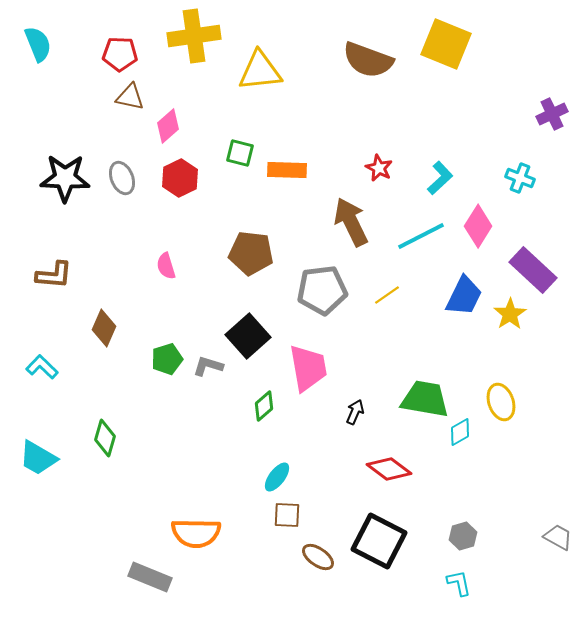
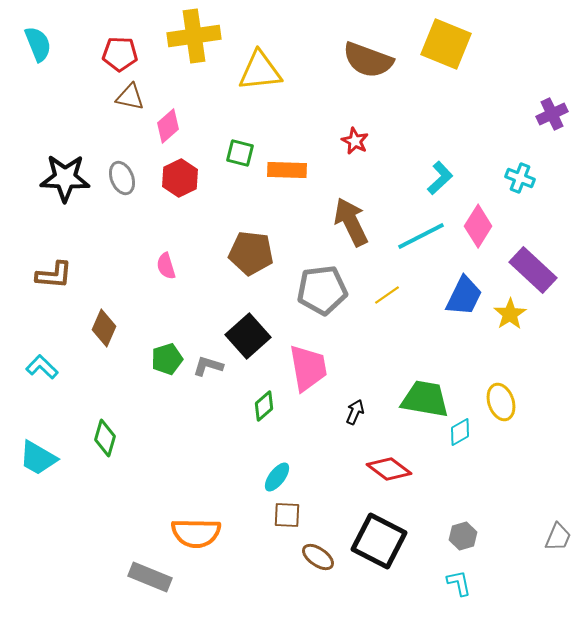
red star at (379, 168): moved 24 px left, 27 px up
gray trapezoid at (558, 537): rotated 84 degrees clockwise
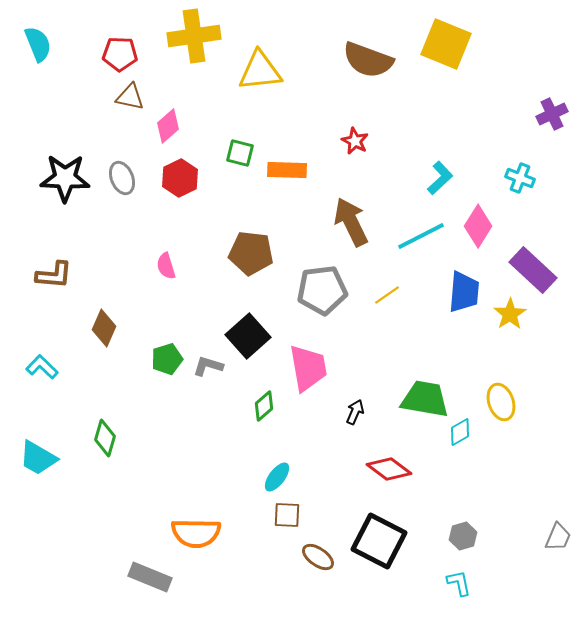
blue trapezoid at (464, 296): moved 4 px up; rotated 21 degrees counterclockwise
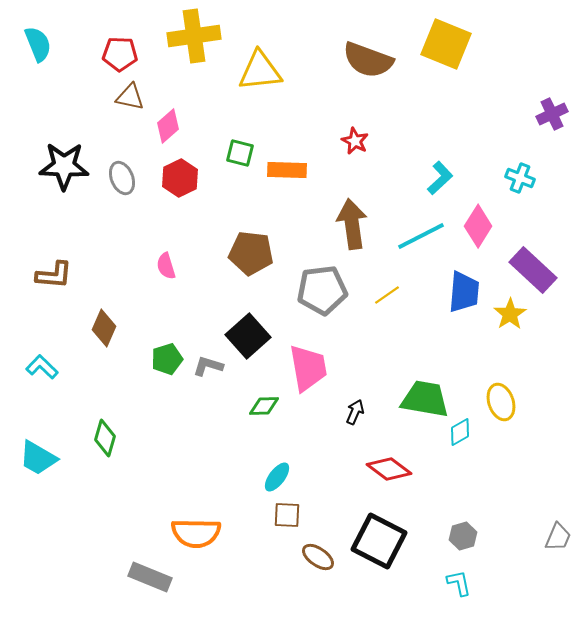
black star at (65, 178): moved 1 px left, 12 px up
brown arrow at (351, 222): moved 1 px right, 2 px down; rotated 18 degrees clockwise
green diamond at (264, 406): rotated 40 degrees clockwise
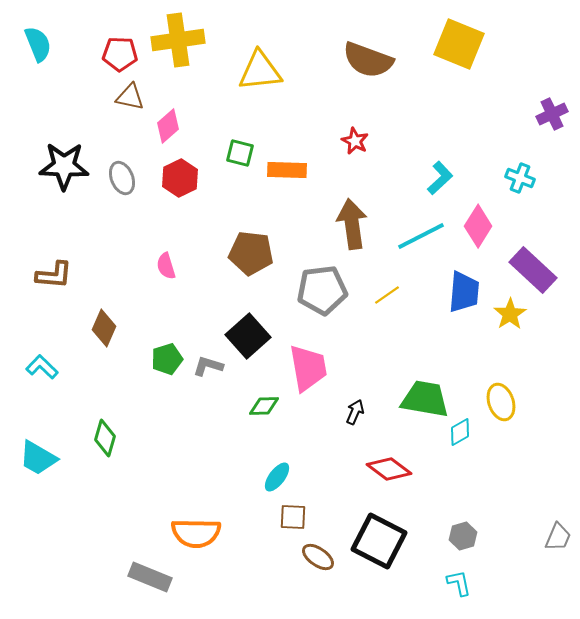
yellow cross at (194, 36): moved 16 px left, 4 px down
yellow square at (446, 44): moved 13 px right
brown square at (287, 515): moved 6 px right, 2 px down
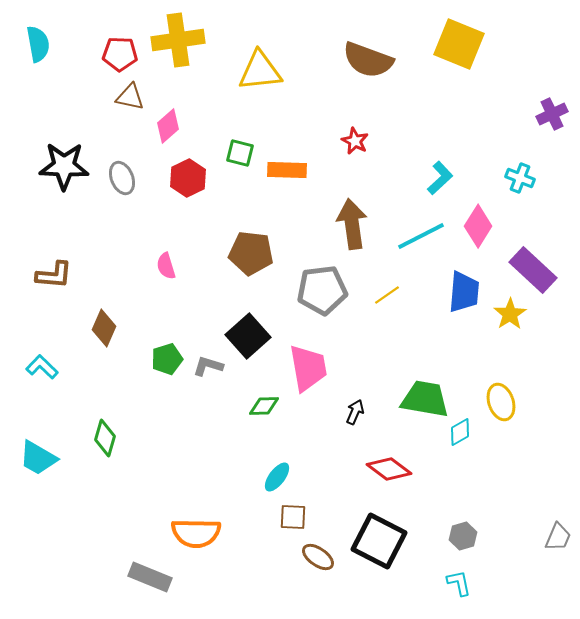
cyan semicircle at (38, 44): rotated 12 degrees clockwise
red hexagon at (180, 178): moved 8 px right
